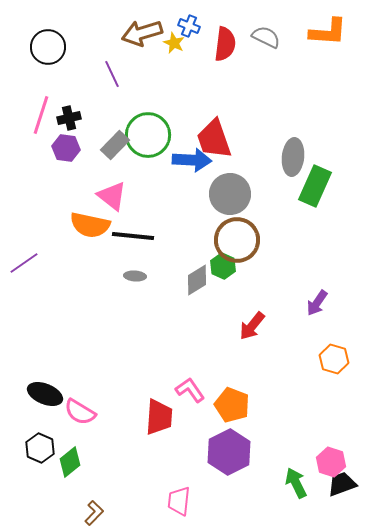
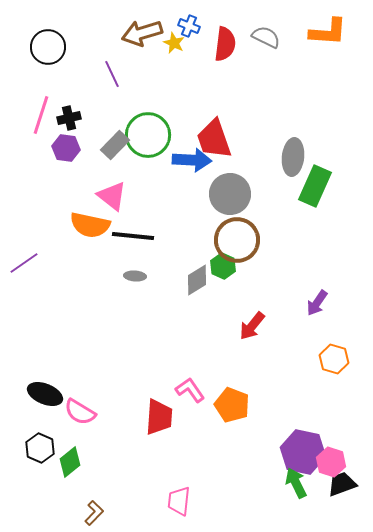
purple hexagon at (229, 452): moved 74 px right; rotated 21 degrees counterclockwise
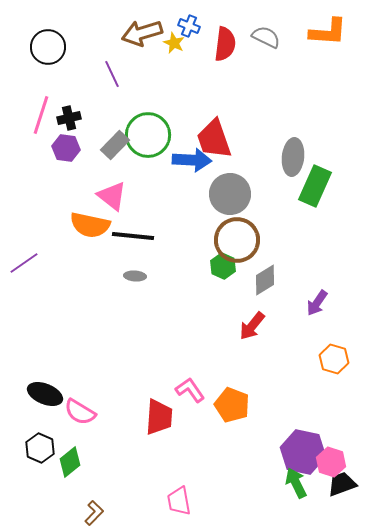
gray diamond at (197, 280): moved 68 px right
pink trapezoid at (179, 501): rotated 16 degrees counterclockwise
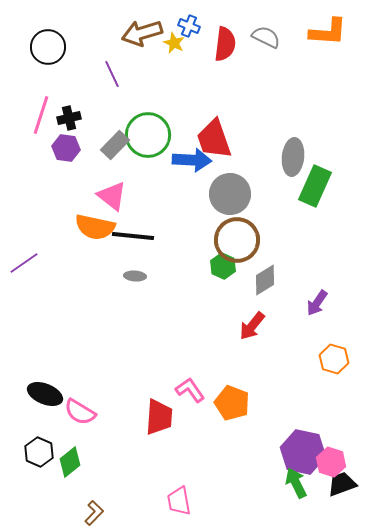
orange semicircle at (90, 225): moved 5 px right, 2 px down
orange pentagon at (232, 405): moved 2 px up
black hexagon at (40, 448): moved 1 px left, 4 px down
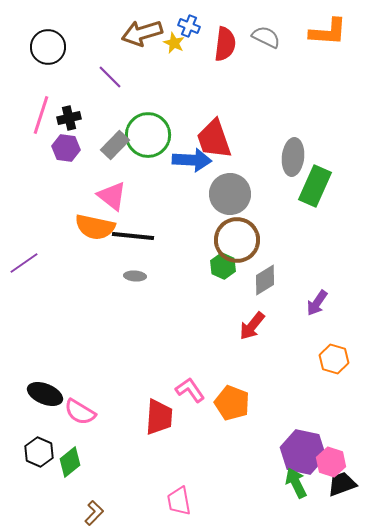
purple line at (112, 74): moved 2 px left, 3 px down; rotated 20 degrees counterclockwise
